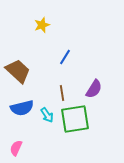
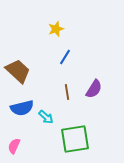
yellow star: moved 14 px right, 4 px down
brown line: moved 5 px right, 1 px up
cyan arrow: moved 1 px left, 2 px down; rotated 14 degrees counterclockwise
green square: moved 20 px down
pink semicircle: moved 2 px left, 2 px up
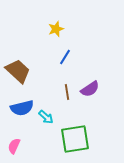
purple semicircle: moved 4 px left; rotated 24 degrees clockwise
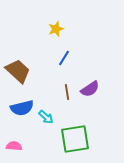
blue line: moved 1 px left, 1 px down
pink semicircle: rotated 70 degrees clockwise
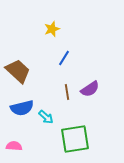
yellow star: moved 4 px left
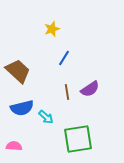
green square: moved 3 px right
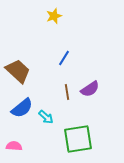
yellow star: moved 2 px right, 13 px up
blue semicircle: rotated 25 degrees counterclockwise
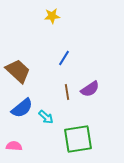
yellow star: moved 2 px left; rotated 14 degrees clockwise
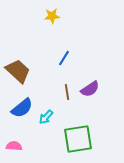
cyan arrow: rotated 91 degrees clockwise
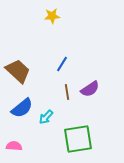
blue line: moved 2 px left, 6 px down
